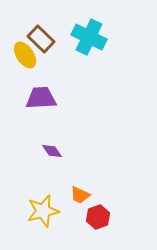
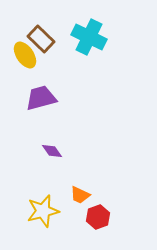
purple trapezoid: rotated 12 degrees counterclockwise
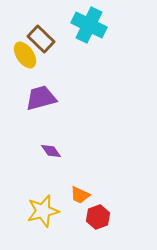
cyan cross: moved 12 px up
purple diamond: moved 1 px left
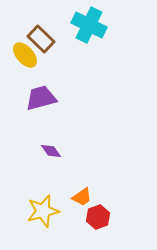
yellow ellipse: rotated 8 degrees counterclockwise
orange trapezoid: moved 2 px right, 2 px down; rotated 60 degrees counterclockwise
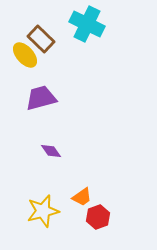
cyan cross: moved 2 px left, 1 px up
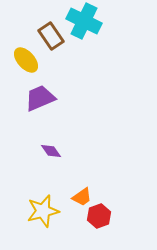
cyan cross: moved 3 px left, 3 px up
brown rectangle: moved 10 px right, 3 px up; rotated 12 degrees clockwise
yellow ellipse: moved 1 px right, 5 px down
purple trapezoid: moved 1 px left; rotated 8 degrees counterclockwise
red hexagon: moved 1 px right, 1 px up
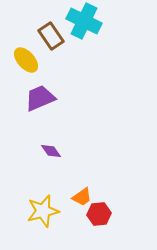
red hexagon: moved 2 px up; rotated 15 degrees clockwise
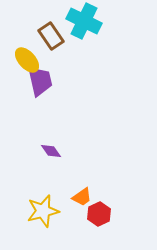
yellow ellipse: moved 1 px right
purple trapezoid: moved 17 px up; rotated 100 degrees clockwise
red hexagon: rotated 20 degrees counterclockwise
